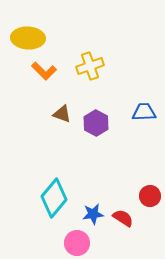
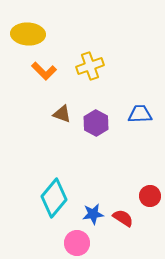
yellow ellipse: moved 4 px up
blue trapezoid: moved 4 px left, 2 px down
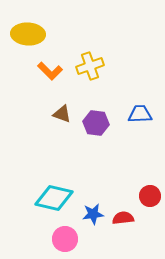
orange L-shape: moved 6 px right
purple hexagon: rotated 20 degrees counterclockwise
cyan diamond: rotated 63 degrees clockwise
red semicircle: rotated 40 degrees counterclockwise
pink circle: moved 12 px left, 4 px up
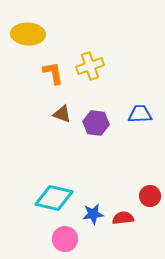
orange L-shape: moved 3 px right, 2 px down; rotated 145 degrees counterclockwise
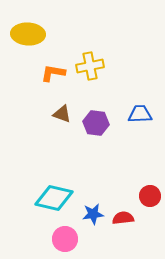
yellow cross: rotated 8 degrees clockwise
orange L-shape: rotated 70 degrees counterclockwise
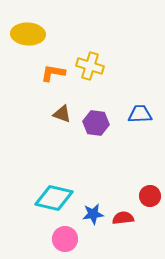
yellow cross: rotated 28 degrees clockwise
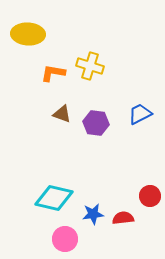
blue trapezoid: rotated 25 degrees counterclockwise
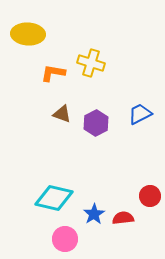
yellow cross: moved 1 px right, 3 px up
purple hexagon: rotated 25 degrees clockwise
blue star: moved 1 px right; rotated 25 degrees counterclockwise
